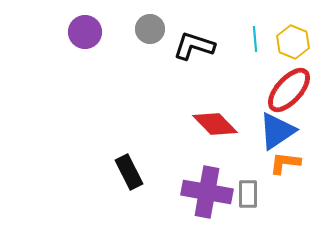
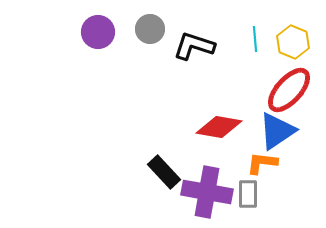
purple circle: moved 13 px right
red diamond: moved 4 px right, 3 px down; rotated 36 degrees counterclockwise
orange L-shape: moved 23 px left
black rectangle: moved 35 px right; rotated 16 degrees counterclockwise
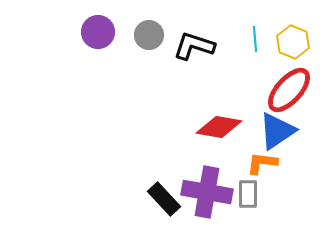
gray circle: moved 1 px left, 6 px down
black rectangle: moved 27 px down
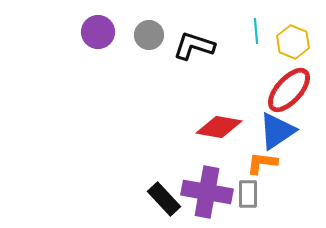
cyan line: moved 1 px right, 8 px up
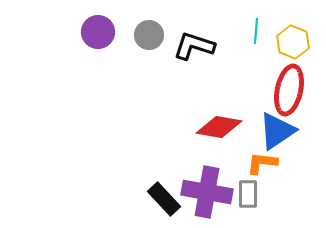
cyan line: rotated 10 degrees clockwise
red ellipse: rotated 30 degrees counterclockwise
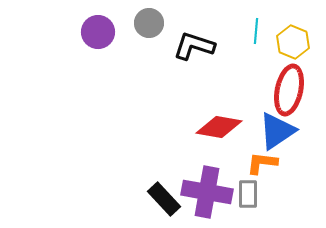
gray circle: moved 12 px up
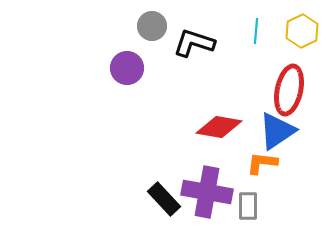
gray circle: moved 3 px right, 3 px down
purple circle: moved 29 px right, 36 px down
yellow hexagon: moved 9 px right, 11 px up; rotated 12 degrees clockwise
black L-shape: moved 3 px up
gray rectangle: moved 12 px down
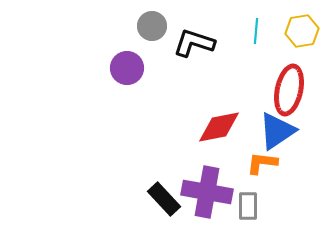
yellow hexagon: rotated 16 degrees clockwise
red diamond: rotated 21 degrees counterclockwise
